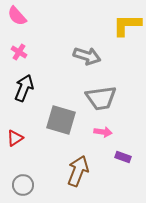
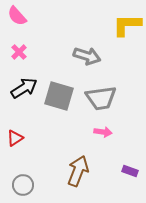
pink cross: rotated 14 degrees clockwise
black arrow: rotated 36 degrees clockwise
gray square: moved 2 px left, 24 px up
purple rectangle: moved 7 px right, 14 px down
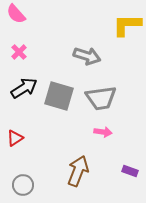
pink semicircle: moved 1 px left, 2 px up
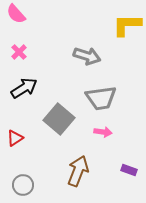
gray square: moved 23 px down; rotated 24 degrees clockwise
purple rectangle: moved 1 px left, 1 px up
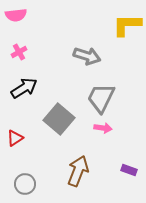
pink semicircle: moved 1 px down; rotated 55 degrees counterclockwise
pink cross: rotated 14 degrees clockwise
gray trapezoid: rotated 124 degrees clockwise
pink arrow: moved 4 px up
gray circle: moved 2 px right, 1 px up
